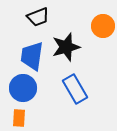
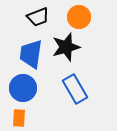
orange circle: moved 24 px left, 9 px up
blue trapezoid: moved 1 px left, 2 px up
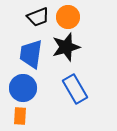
orange circle: moved 11 px left
orange rectangle: moved 1 px right, 2 px up
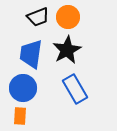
black star: moved 1 px right, 3 px down; rotated 12 degrees counterclockwise
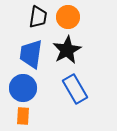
black trapezoid: rotated 60 degrees counterclockwise
orange rectangle: moved 3 px right
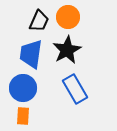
black trapezoid: moved 1 px right, 4 px down; rotated 15 degrees clockwise
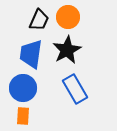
black trapezoid: moved 1 px up
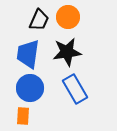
black star: moved 2 px down; rotated 20 degrees clockwise
blue trapezoid: moved 3 px left
blue circle: moved 7 px right
